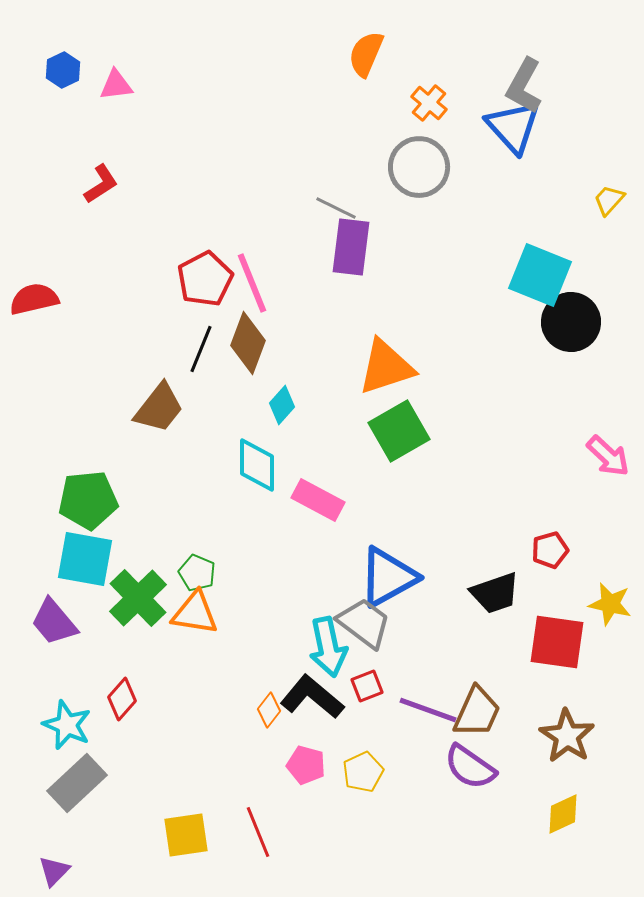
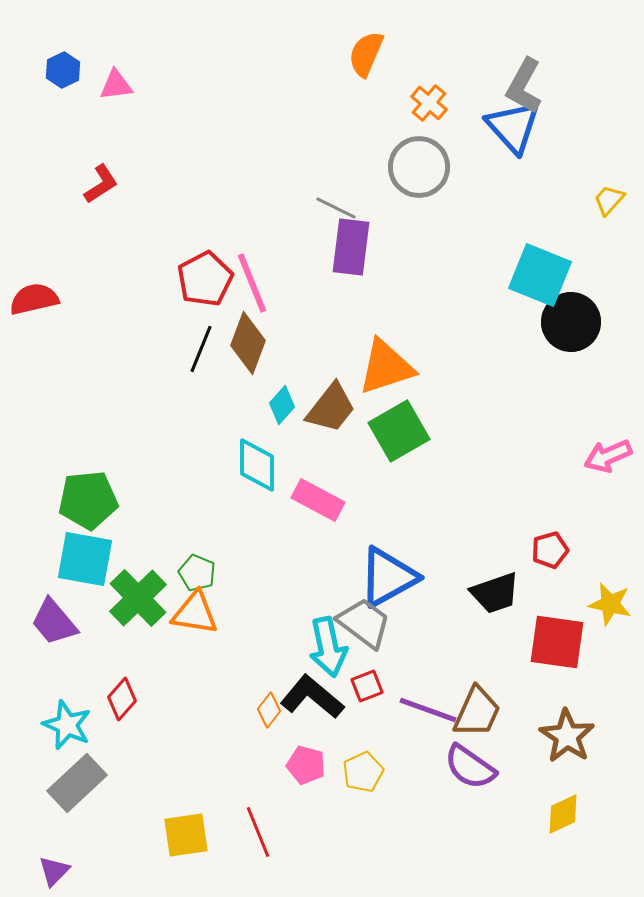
brown trapezoid at (159, 408): moved 172 px right
pink arrow at (608, 456): rotated 114 degrees clockwise
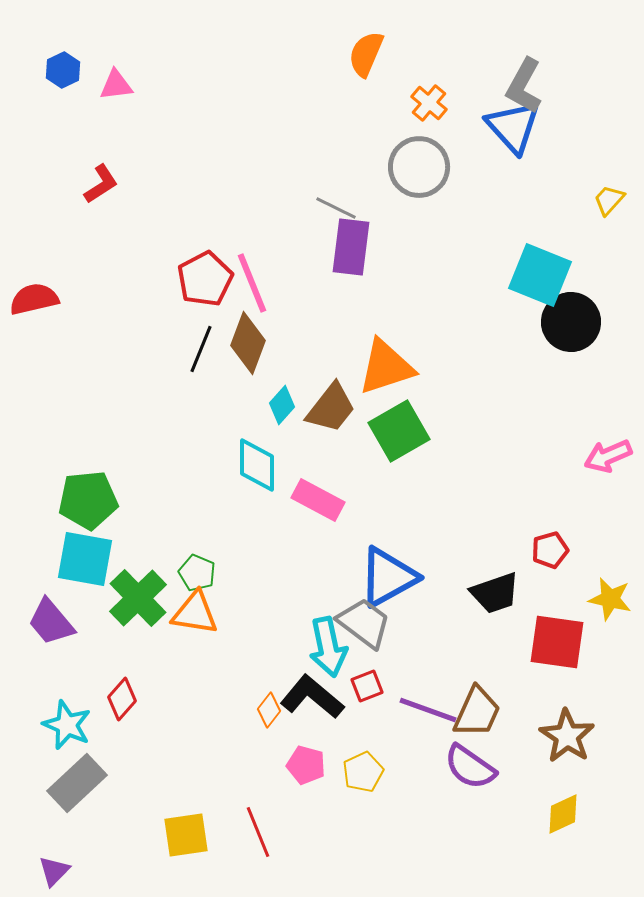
yellow star at (610, 604): moved 5 px up
purple trapezoid at (54, 622): moved 3 px left
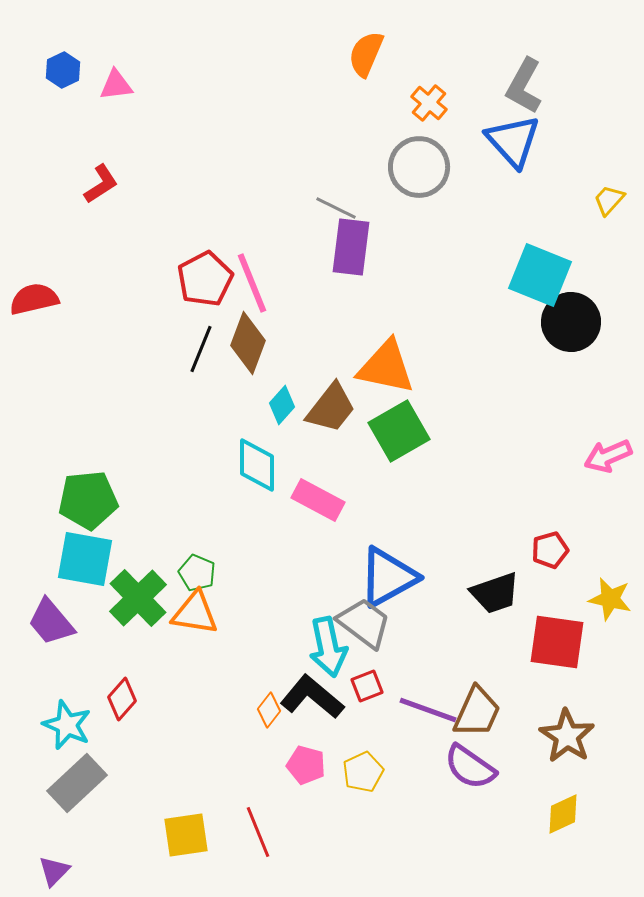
blue triangle at (513, 127): moved 14 px down
orange triangle at (386, 367): rotated 30 degrees clockwise
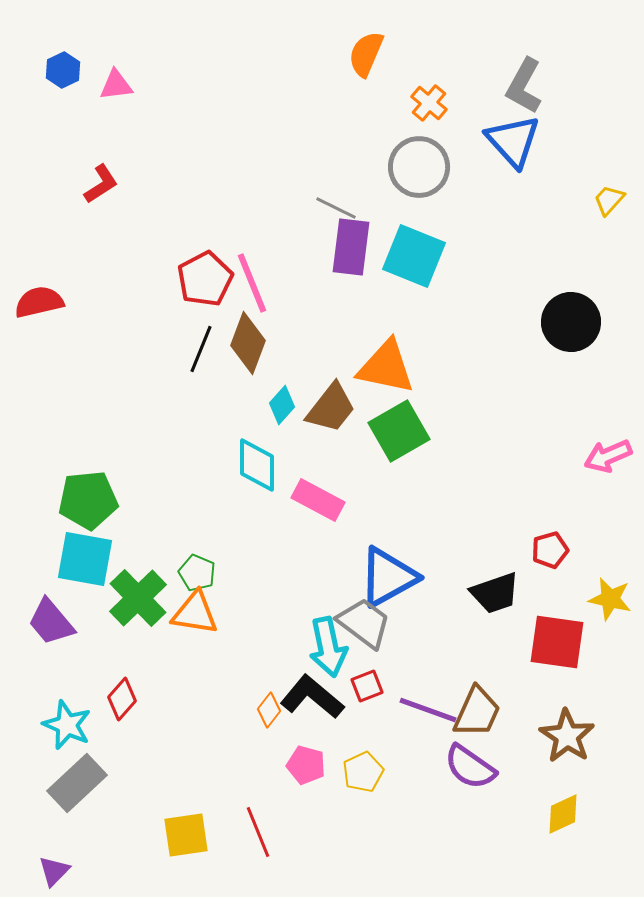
cyan square at (540, 275): moved 126 px left, 19 px up
red semicircle at (34, 299): moved 5 px right, 3 px down
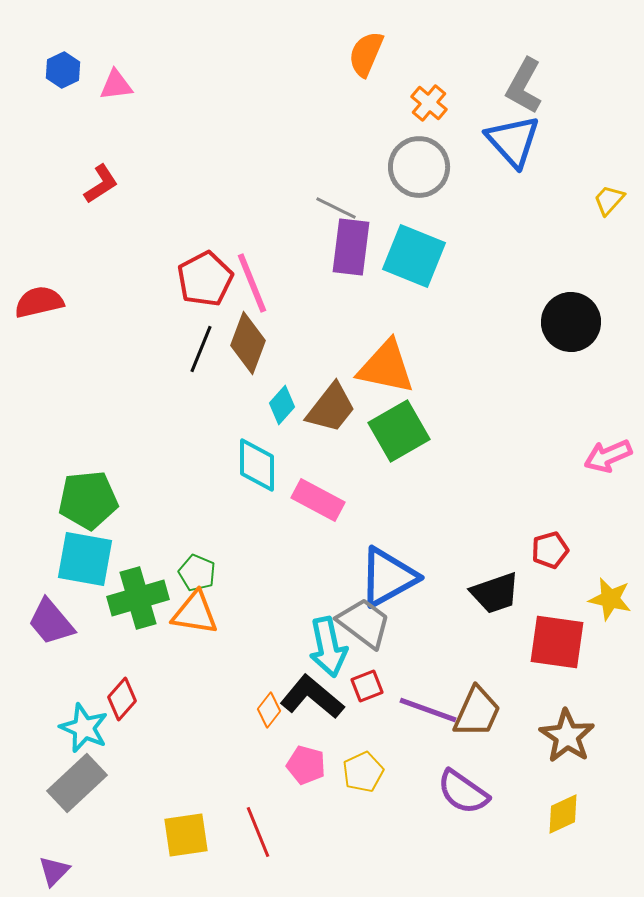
green cross at (138, 598): rotated 28 degrees clockwise
cyan star at (67, 725): moved 17 px right, 3 px down
purple semicircle at (470, 767): moved 7 px left, 25 px down
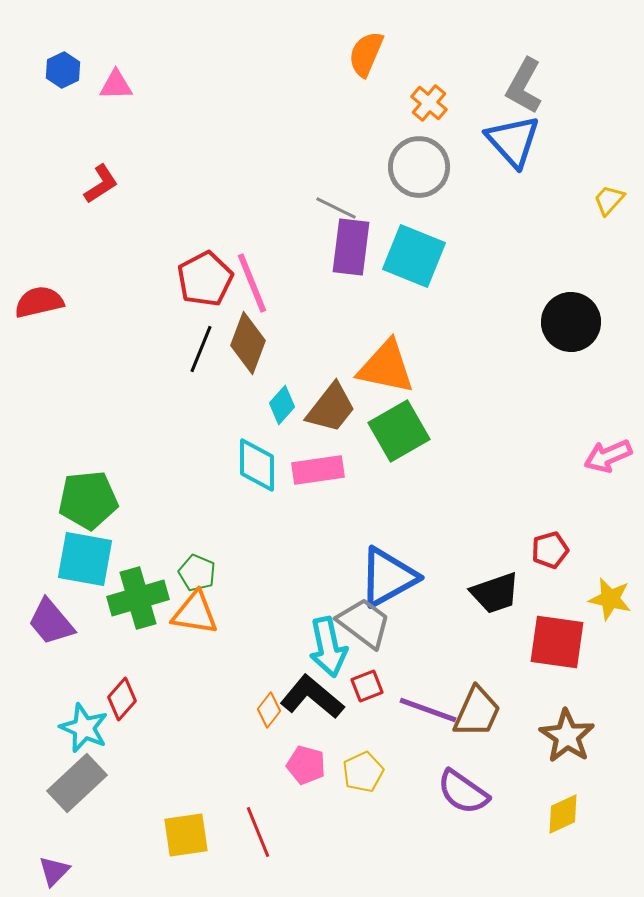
pink triangle at (116, 85): rotated 6 degrees clockwise
pink rectangle at (318, 500): moved 30 px up; rotated 36 degrees counterclockwise
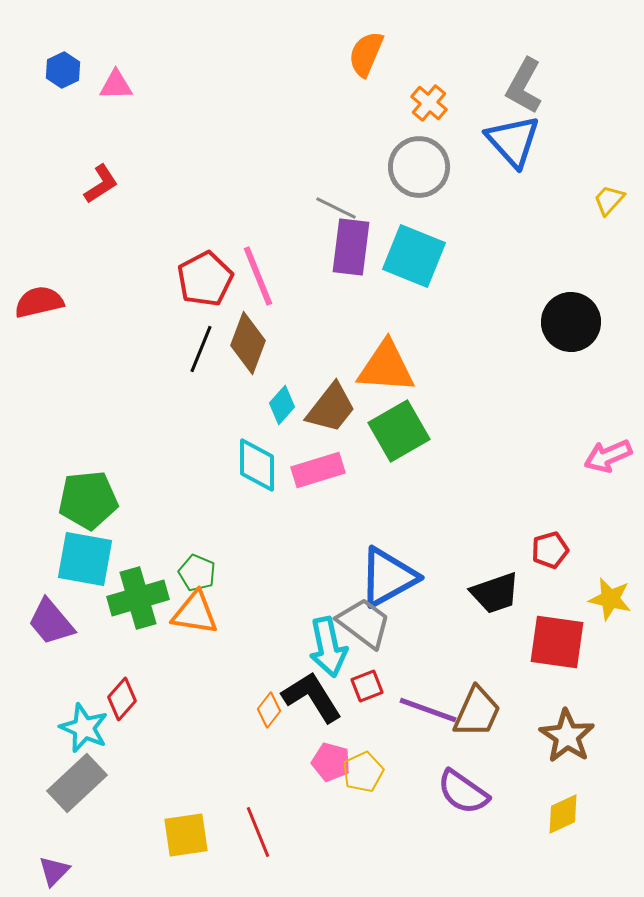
pink line at (252, 283): moved 6 px right, 7 px up
orange triangle at (386, 367): rotated 8 degrees counterclockwise
pink rectangle at (318, 470): rotated 9 degrees counterclockwise
black L-shape at (312, 697): rotated 18 degrees clockwise
pink pentagon at (306, 765): moved 25 px right, 3 px up
